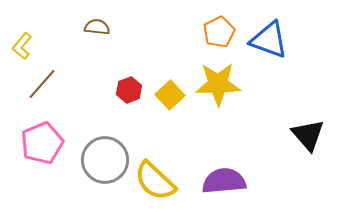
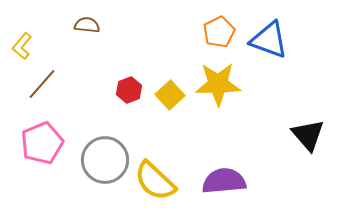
brown semicircle: moved 10 px left, 2 px up
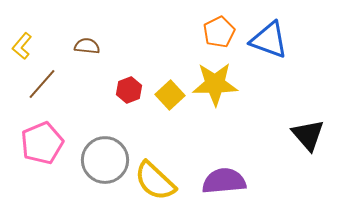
brown semicircle: moved 21 px down
yellow star: moved 3 px left
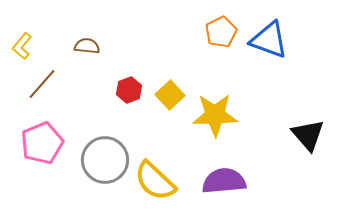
orange pentagon: moved 2 px right
yellow star: moved 31 px down
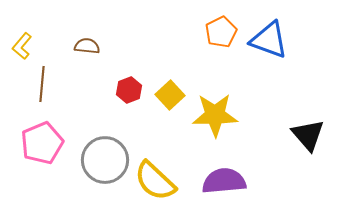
brown line: rotated 36 degrees counterclockwise
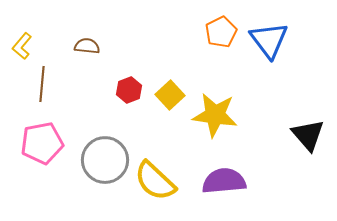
blue triangle: rotated 33 degrees clockwise
yellow star: rotated 9 degrees clockwise
pink pentagon: rotated 12 degrees clockwise
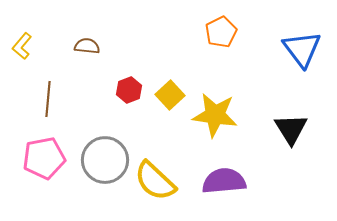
blue triangle: moved 33 px right, 9 px down
brown line: moved 6 px right, 15 px down
black triangle: moved 17 px left, 6 px up; rotated 9 degrees clockwise
pink pentagon: moved 2 px right, 15 px down
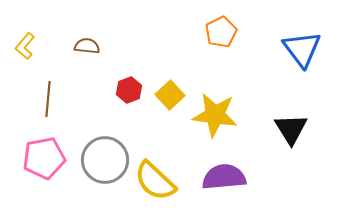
yellow L-shape: moved 3 px right
purple semicircle: moved 4 px up
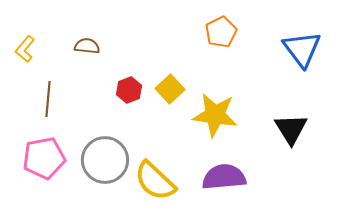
yellow L-shape: moved 3 px down
yellow square: moved 6 px up
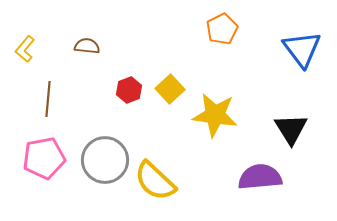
orange pentagon: moved 1 px right, 3 px up
purple semicircle: moved 36 px right
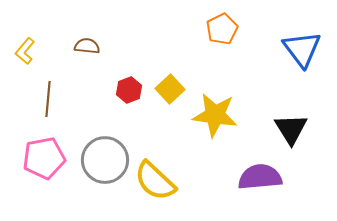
yellow L-shape: moved 2 px down
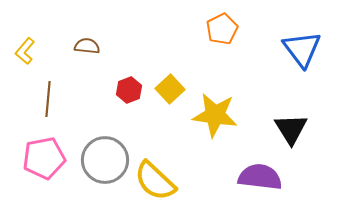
purple semicircle: rotated 12 degrees clockwise
